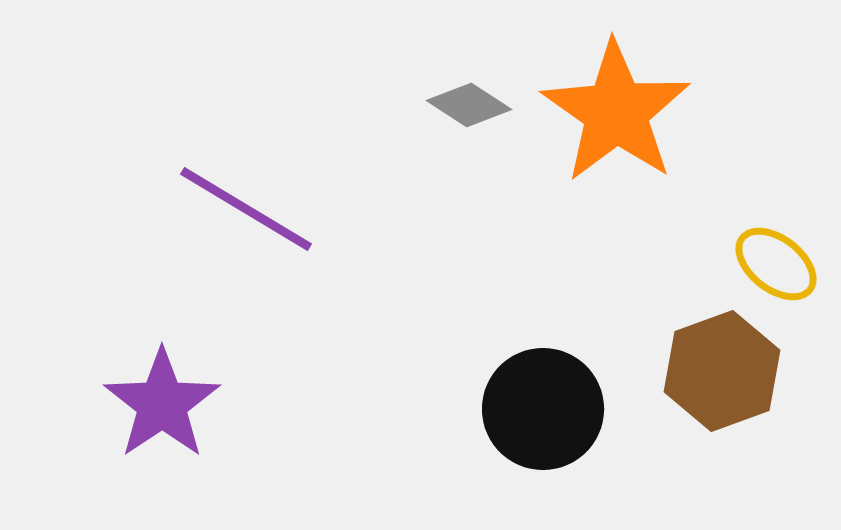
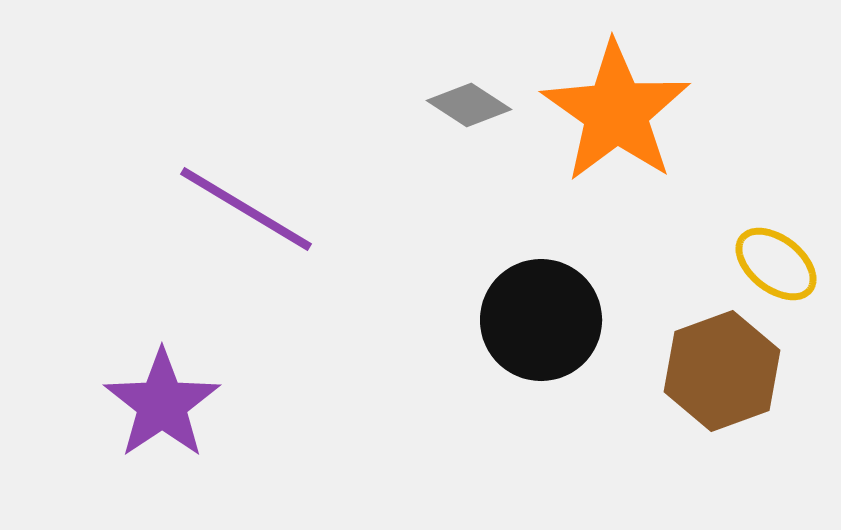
black circle: moved 2 px left, 89 px up
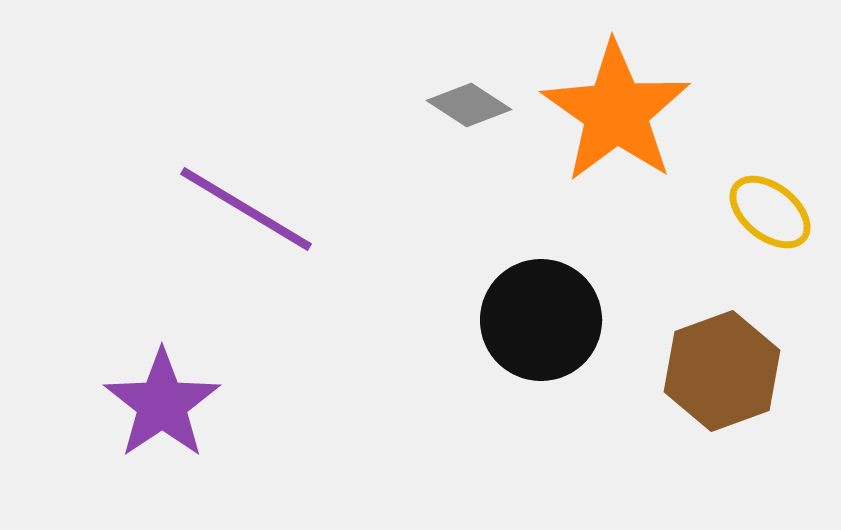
yellow ellipse: moved 6 px left, 52 px up
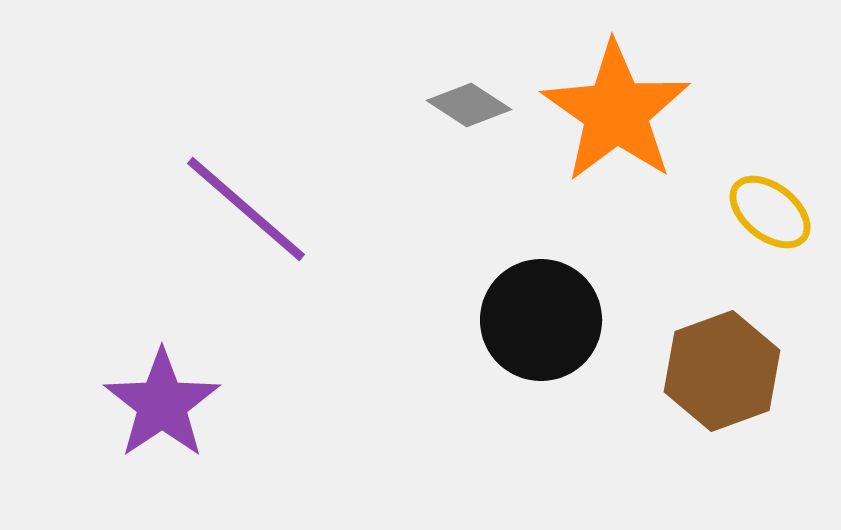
purple line: rotated 10 degrees clockwise
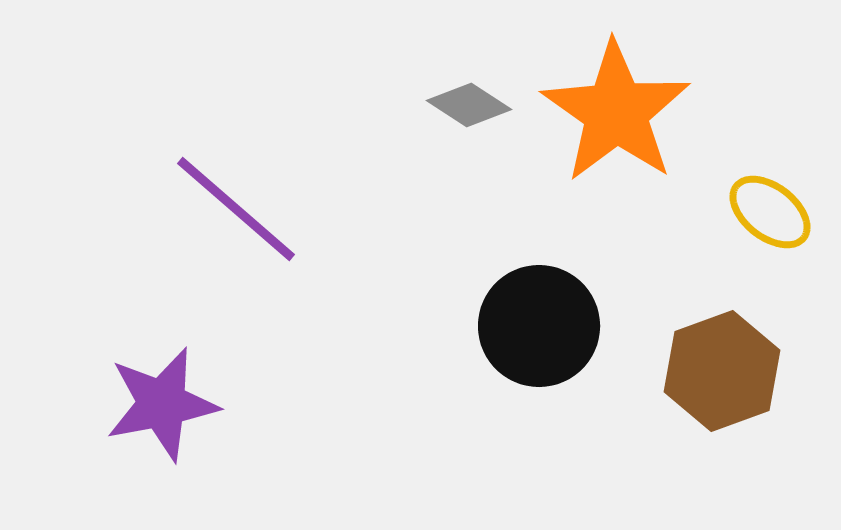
purple line: moved 10 px left
black circle: moved 2 px left, 6 px down
purple star: rotated 23 degrees clockwise
